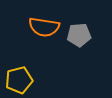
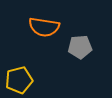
gray pentagon: moved 1 px right, 12 px down
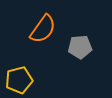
orange semicircle: moved 1 px left, 2 px down; rotated 64 degrees counterclockwise
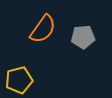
gray pentagon: moved 3 px right, 10 px up
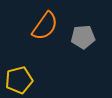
orange semicircle: moved 2 px right, 3 px up
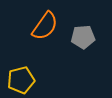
yellow pentagon: moved 2 px right
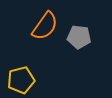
gray pentagon: moved 4 px left; rotated 10 degrees clockwise
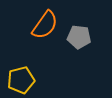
orange semicircle: moved 1 px up
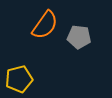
yellow pentagon: moved 2 px left, 1 px up
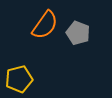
gray pentagon: moved 1 px left, 4 px up; rotated 15 degrees clockwise
